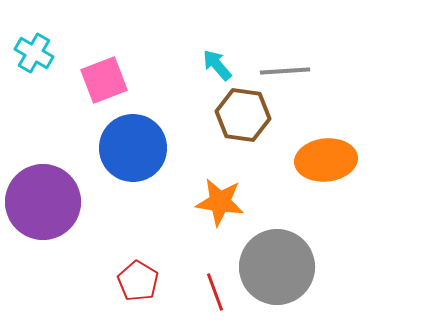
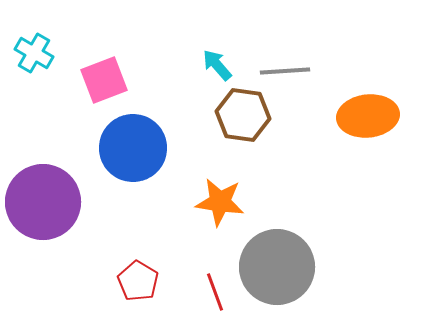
orange ellipse: moved 42 px right, 44 px up
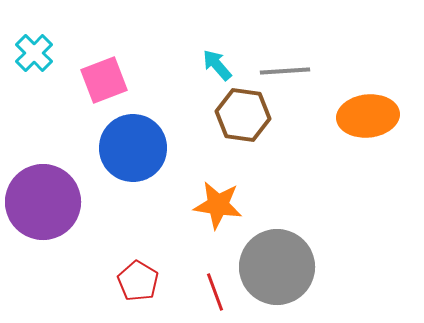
cyan cross: rotated 15 degrees clockwise
orange star: moved 2 px left, 3 px down
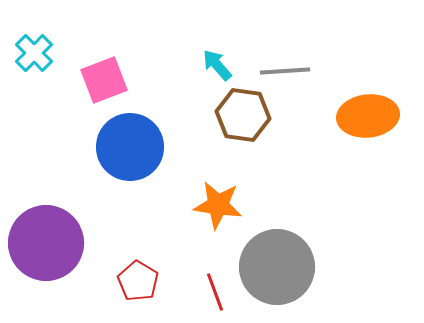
blue circle: moved 3 px left, 1 px up
purple circle: moved 3 px right, 41 px down
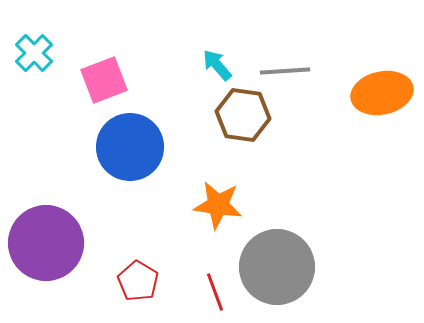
orange ellipse: moved 14 px right, 23 px up; rotated 6 degrees counterclockwise
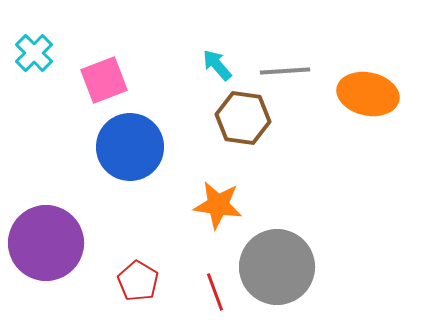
orange ellipse: moved 14 px left, 1 px down; rotated 24 degrees clockwise
brown hexagon: moved 3 px down
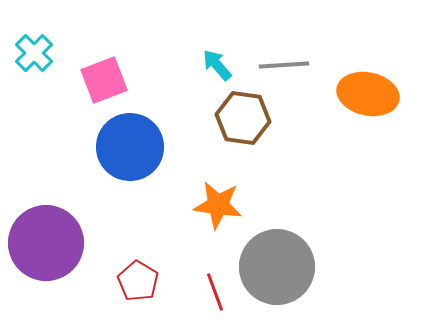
gray line: moved 1 px left, 6 px up
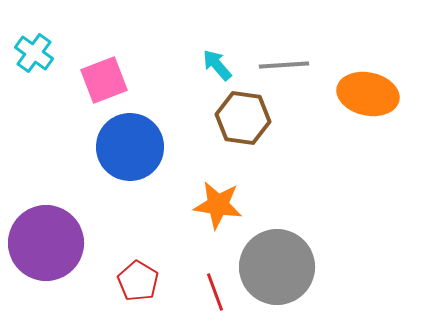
cyan cross: rotated 9 degrees counterclockwise
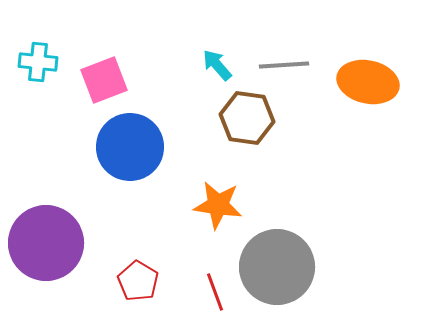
cyan cross: moved 4 px right, 9 px down; rotated 30 degrees counterclockwise
orange ellipse: moved 12 px up
brown hexagon: moved 4 px right
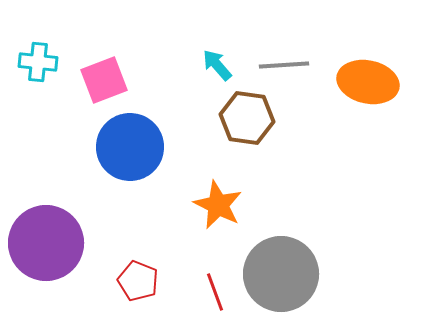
orange star: rotated 18 degrees clockwise
gray circle: moved 4 px right, 7 px down
red pentagon: rotated 9 degrees counterclockwise
